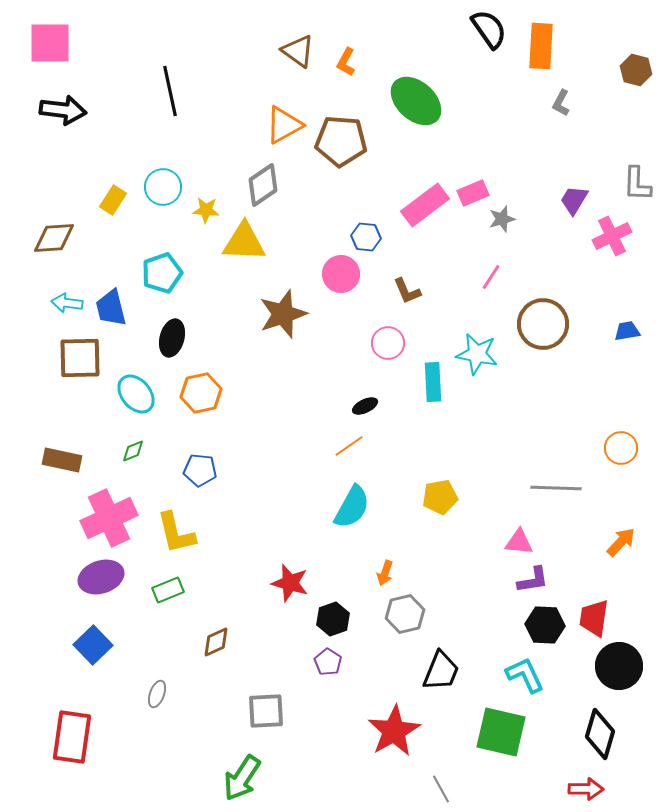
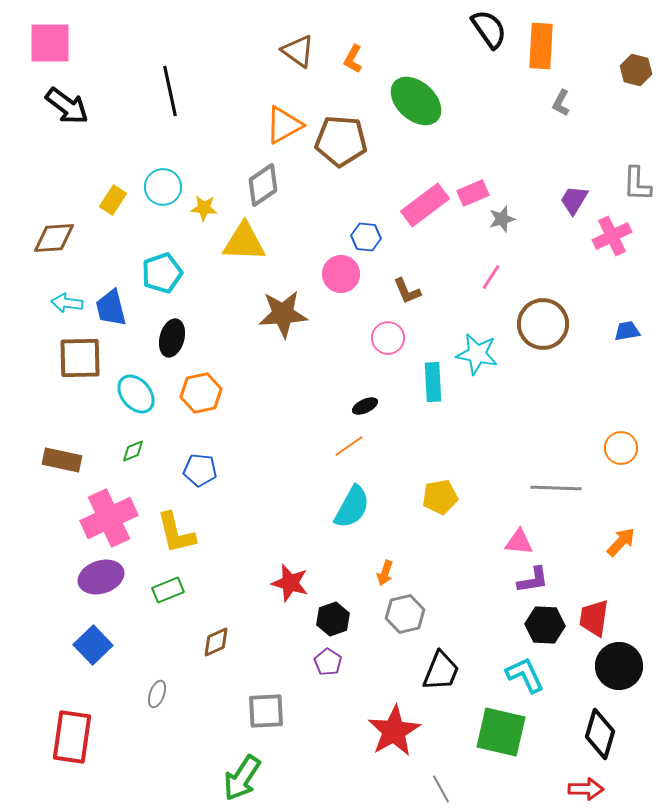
orange L-shape at (346, 62): moved 7 px right, 3 px up
black arrow at (63, 110): moved 4 px right, 4 px up; rotated 30 degrees clockwise
yellow star at (206, 210): moved 2 px left, 2 px up
brown star at (283, 314): rotated 15 degrees clockwise
pink circle at (388, 343): moved 5 px up
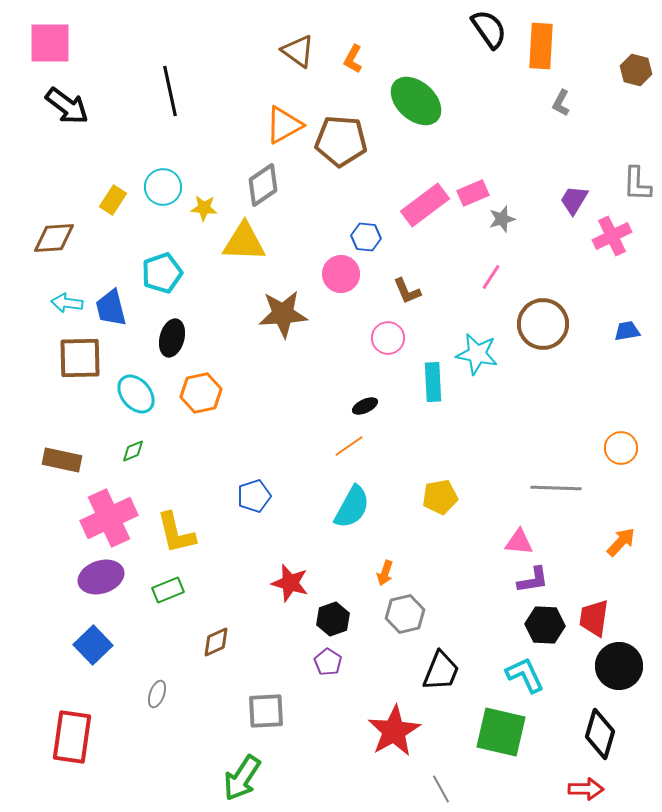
blue pentagon at (200, 470): moved 54 px right, 26 px down; rotated 24 degrees counterclockwise
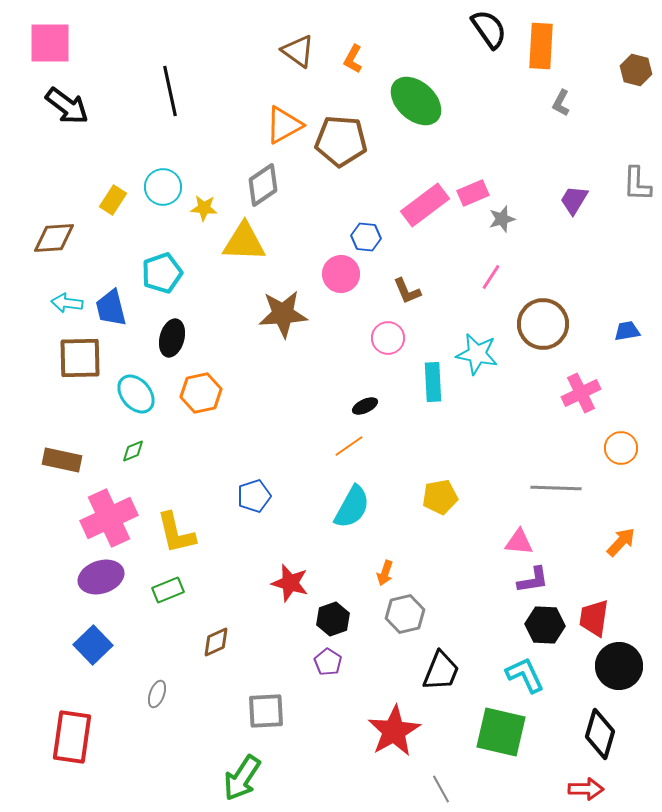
pink cross at (612, 236): moved 31 px left, 157 px down
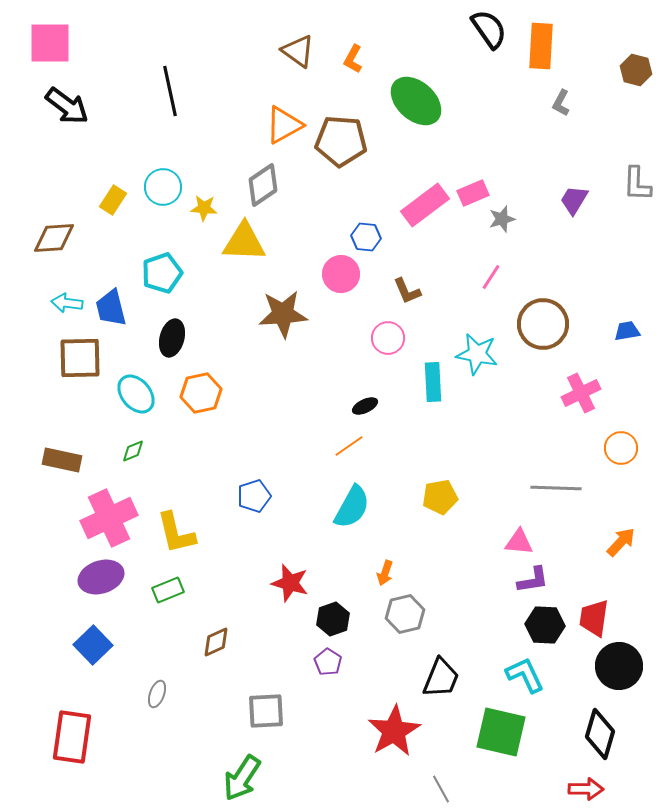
black trapezoid at (441, 671): moved 7 px down
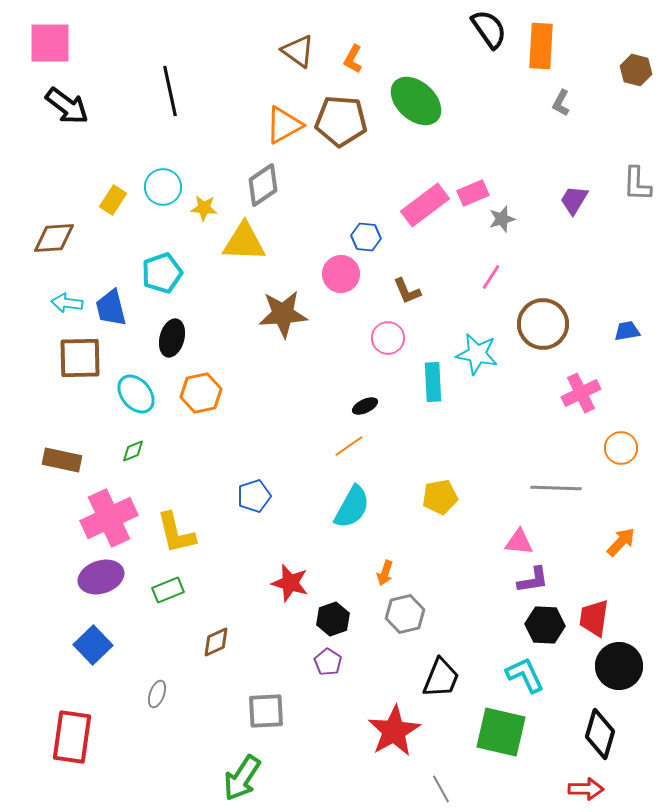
brown pentagon at (341, 141): moved 20 px up
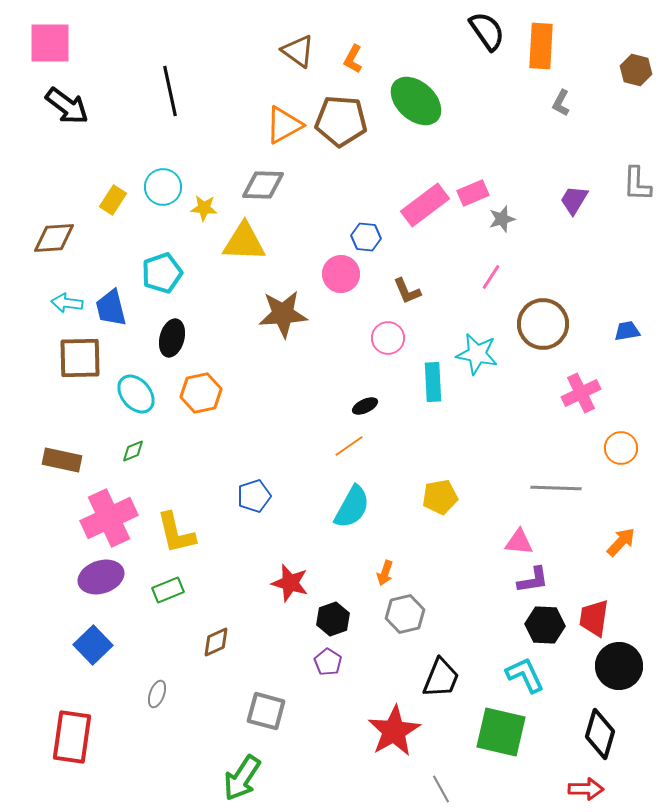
black semicircle at (489, 29): moved 2 px left, 2 px down
gray diamond at (263, 185): rotated 36 degrees clockwise
gray square at (266, 711): rotated 18 degrees clockwise
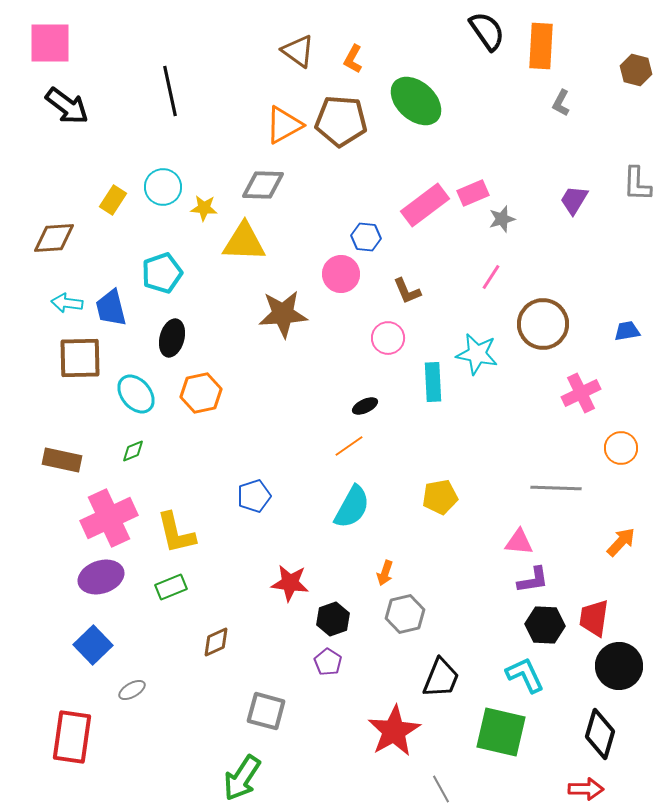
red star at (290, 583): rotated 9 degrees counterclockwise
green rectangle at (168, 590): moved 3 px right, 3 px up
gray ellipse at (157, 694): moved 25 px left, 4 px up; rotated 40 degrees clockwise
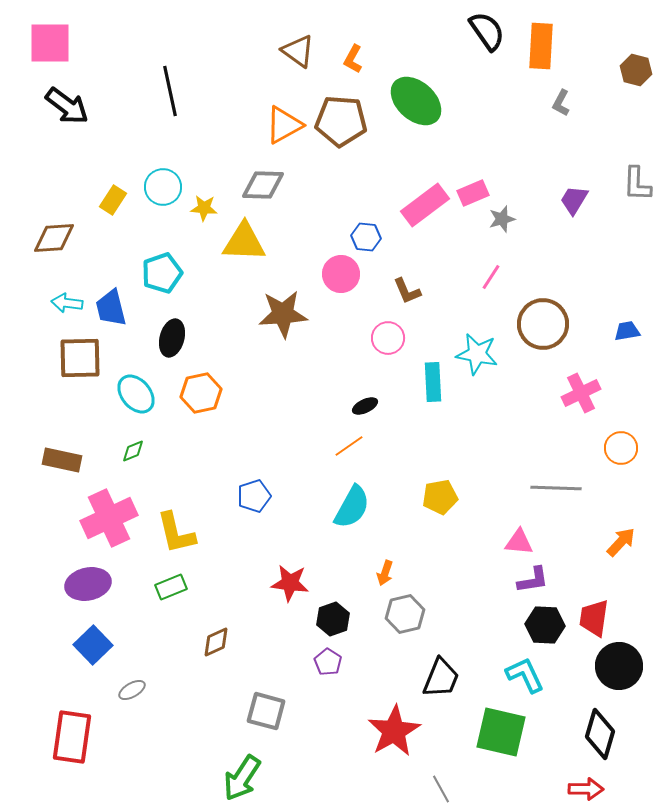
purple ellipse at (101, 577): moved 13 px left, 7 px down; rotated 6 degrees clockwise
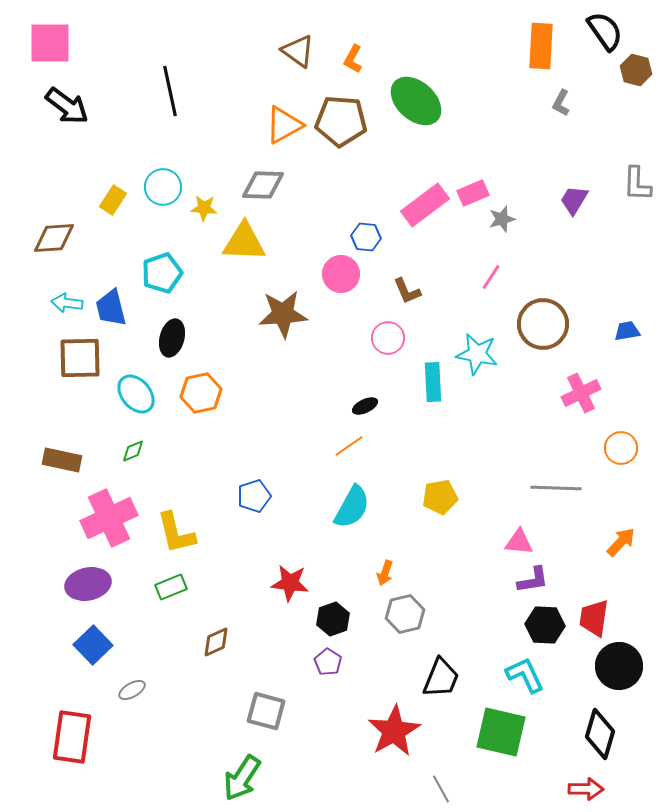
black semicircle at (487, 31): moved 118 px right
